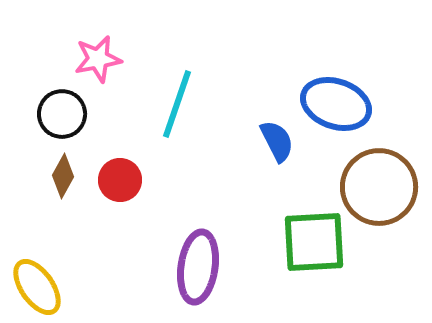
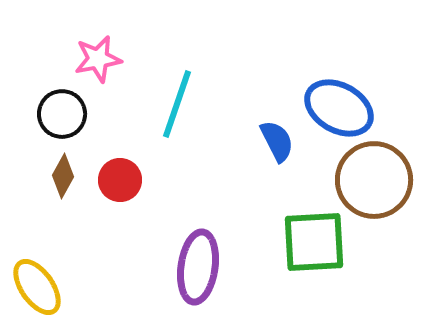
blue ellipse: moved 3 px right, 4 px down; rotated 10 degrees clockwise
brown circle: moved 5 px left, 7 px up
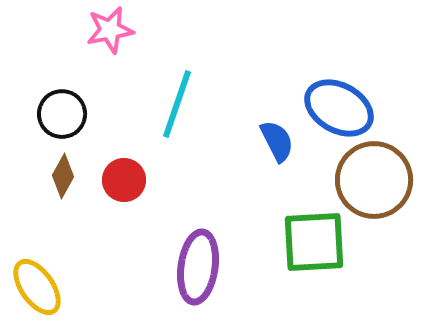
pink star: moved 12 px right, 29 px up
red circle: moved 4 px right
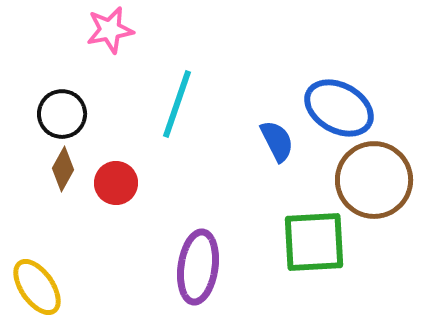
brown diamond: moved 7 px up
red circle: moved 8 px left, 3 px down
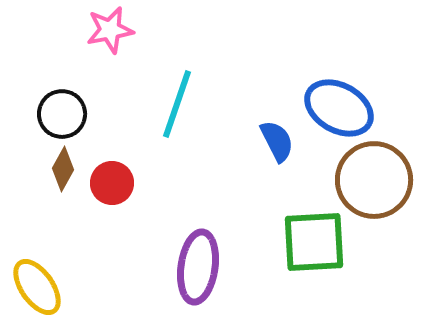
red circle: moved 4 px left
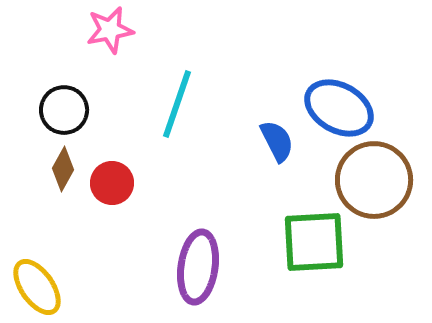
black circle: moved 2 px right, 4 px up
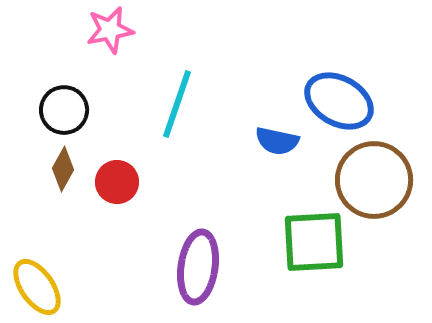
blue ellipse: moved 7 px up
blue semicircle: rotated 129 degrees clockwise
red circle: moved 5 px right, 1 px up
